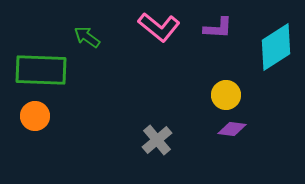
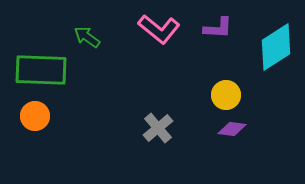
pink L-shape: moved 2 px down
gray cross: moved 1 px right, 12 px up
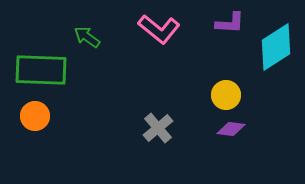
purple L-shape: moved 12 px right, 5 px up
purple diamond: moved 1 px left
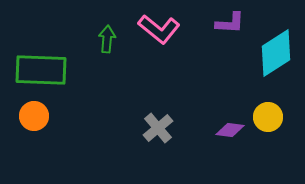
green arrow: moved 20 px right, 2 px down; rotated 60 degrees clockwise
cyan diamond: moved 6 px down
yellow circle: moved 42 px right, 22 px down
orange circle: moved 1 px left
purple diamond: moved 1 px left, 1 px down
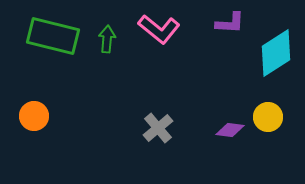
green rectangle: moved 12 px right, 34 px up; rotated 12 degrees clockwise
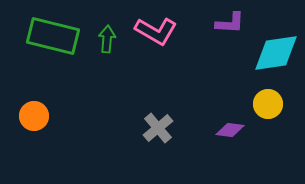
pink L-shape: moved 3 px left, 2 px down; rotated 9 degrees counterclockwise
cyan diamond: rotated 24 degrees clockwise
yellow circle: moved 13 px up
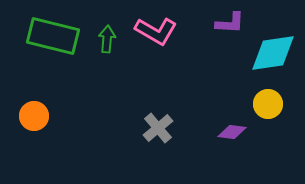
cyan diamond: moved 3 px left
purple diamond: moved 2 px right, 2 px down
